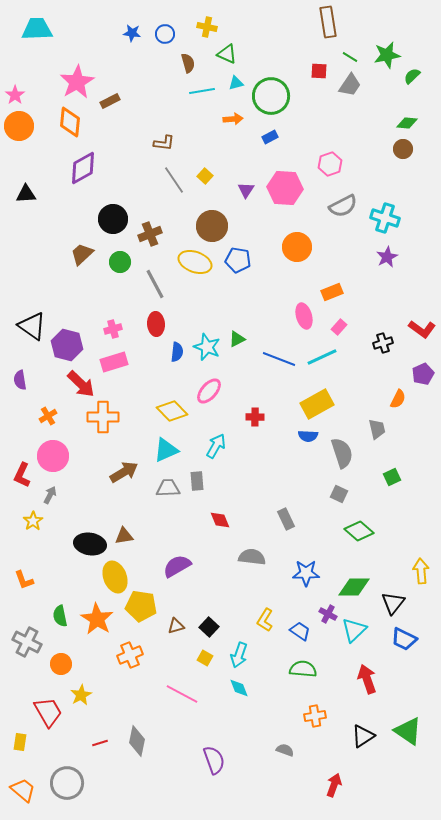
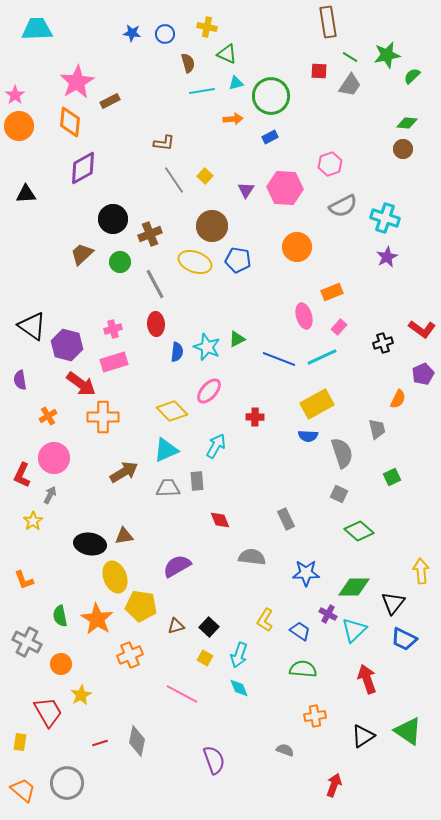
red arrow at (81, 384): rotated 8 degrees counterclockwise
pink circle at (53, 456): moved 1 px right, 2 px down
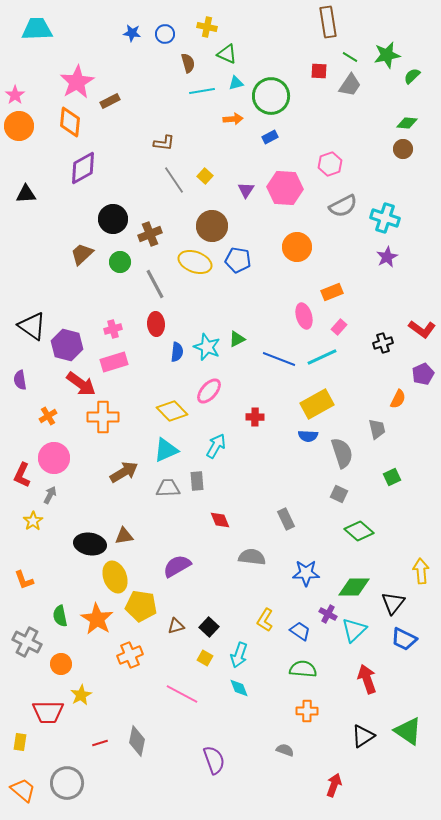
red trapezoid at (48, 712): rotated 120 degrees clockwise
orange cross at (315, 716): moved 8 px left, 5 px up; rotated 10 degrees clockwise
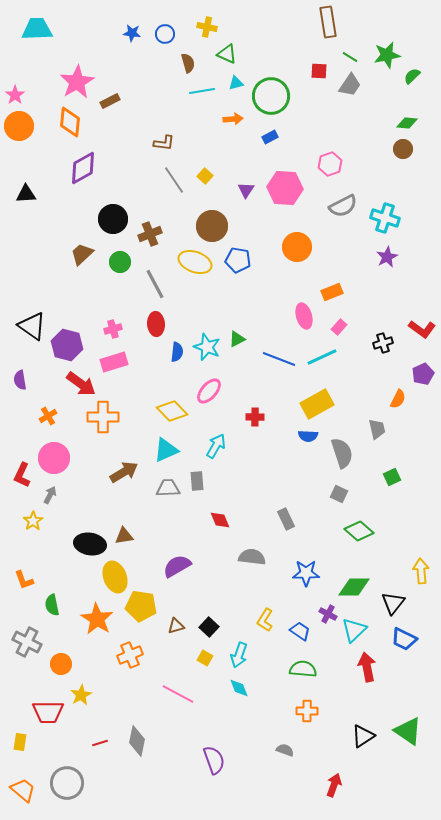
green semicircle at (60, 616): moved 8 px left, 11 px up
red arrow at (367, 679): moved 12 px up; rotated 8 degrees clockwise
pink line at (182, 694): moved 4 px left
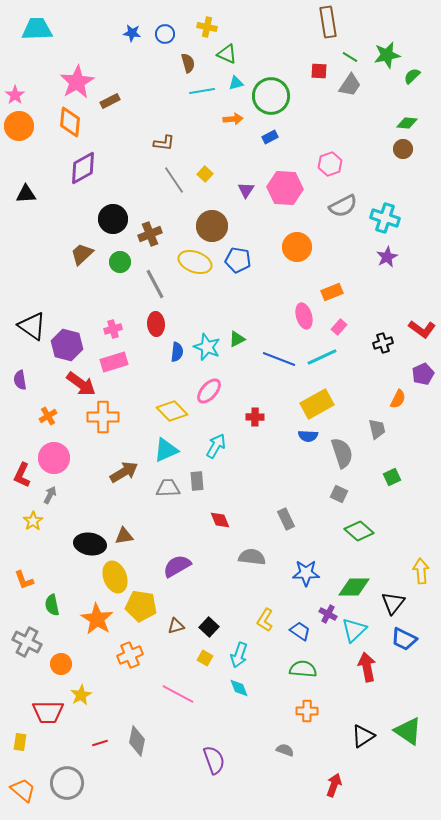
yellow square at (205, 176): moved 2 px up
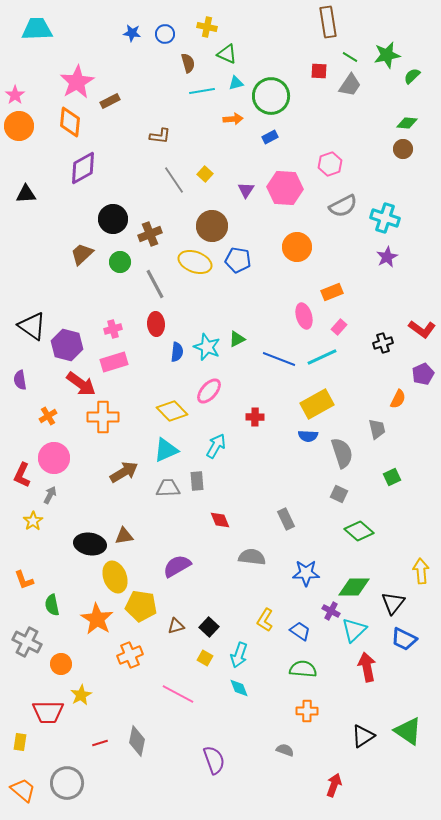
brown L-shape at (164, 143): moved 4 px left, 7 px up
purple cross at (328, 614): moved 3 px right, 3 px up
